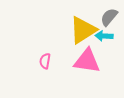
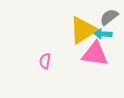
gray semicircle: rotated 12 degrees clockwise
cyan arrow: moved 1 px left, 2 px up
pink triangle: moved 8 px right, 7 px up
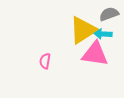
gray semicircle: moved 3 px up; rotated 18 degrees clockwise
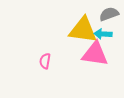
yellow triangle: rotated 40 degrees clockwise
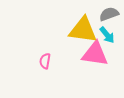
cyan arrow: moved 4 px right, 1 px down; rotated 132 degrees counterclockwise
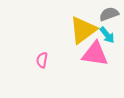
yellow triangle: rotated 44 degrees counterclockwise
pink semicircle: moved 3 px left, 1 px up
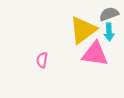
cyan arrow: moved 2 px right, 3 px up; rotated 36 degrees clockwise
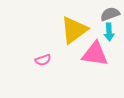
gray semicircle: moved 1 px right
yellow triangle: moved 9 px left
pink semicircle: moved 1 px right; rotated 119 degrees counterclockwise
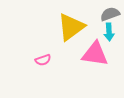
yellow triangle: moved 3 px left, 3 px up
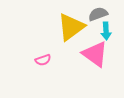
gray semicircle: moved 12 px left
cyan arrow: moved 3 px left, 1 px up
pink triangle: rotated 28 degrees clockwise
